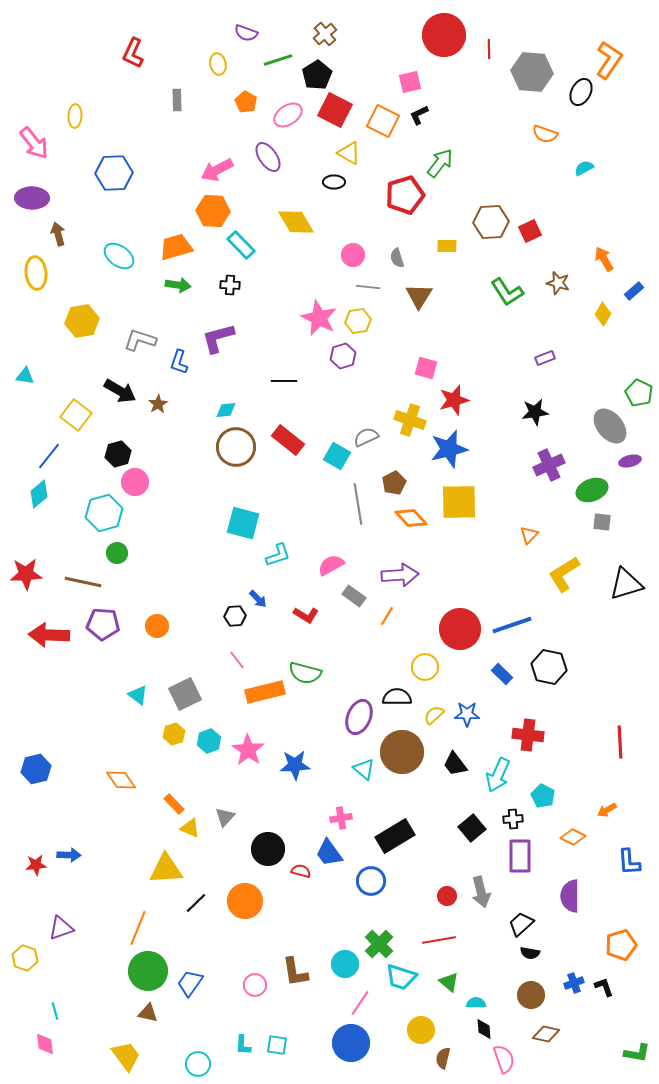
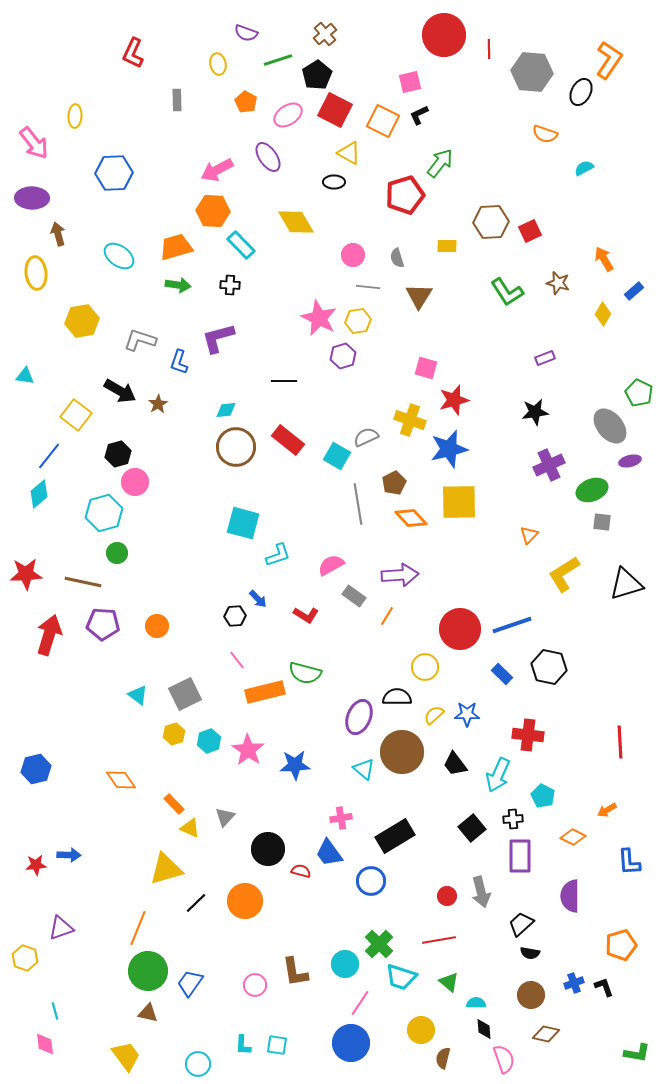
red arrow at (49, 635): rotated 105 degrees clockwise
yellow triangle at (166, 869): rotated 12 degrees counterclockwise
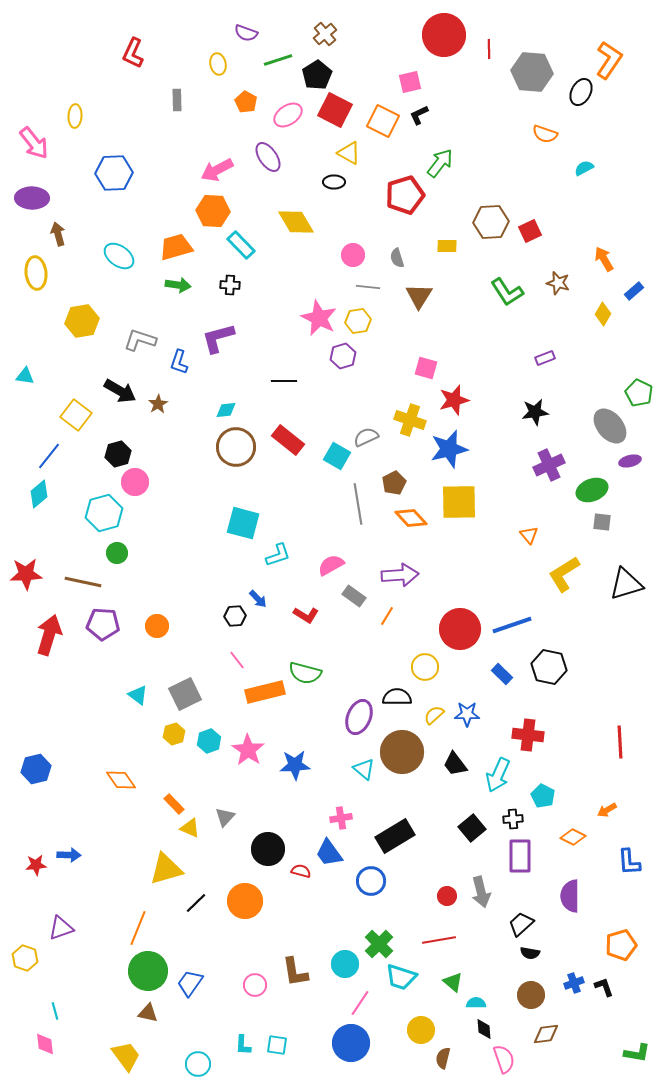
orange triangle at (529, 535): rotated 24 degrees counterclockwise
green triangle at (449, 982): moved 4 px right
brown diamond at (546, 1034): rotated 20 degrees counterclockwise
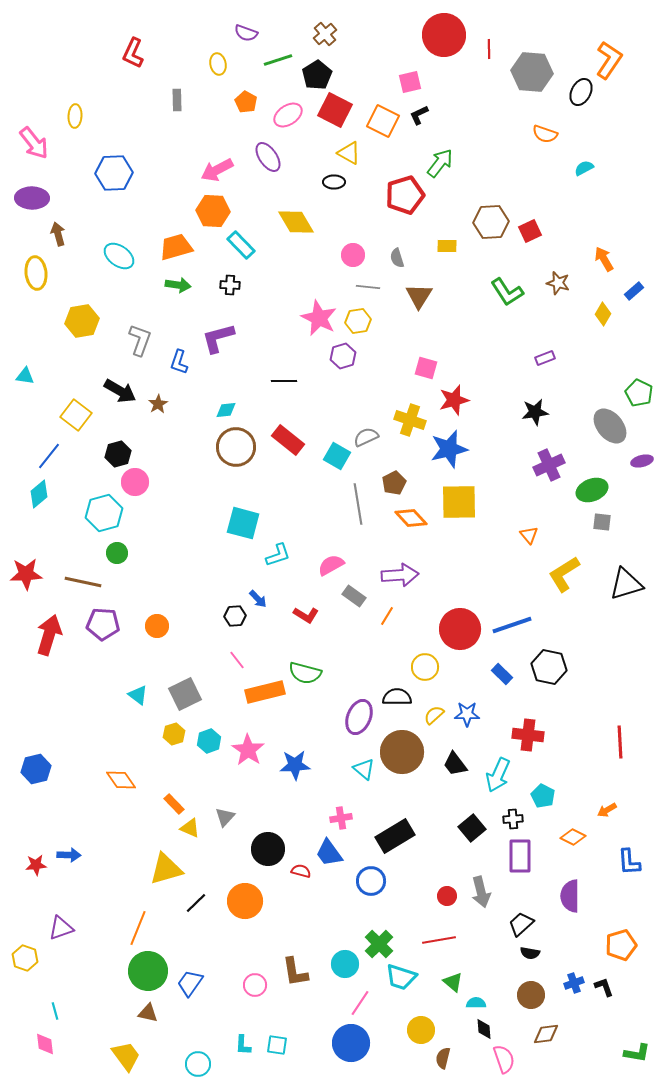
gray L-shape at (140, 340): rotated 92 degrees clockwise
purple ellipse at (630, 461): moved 12 px right
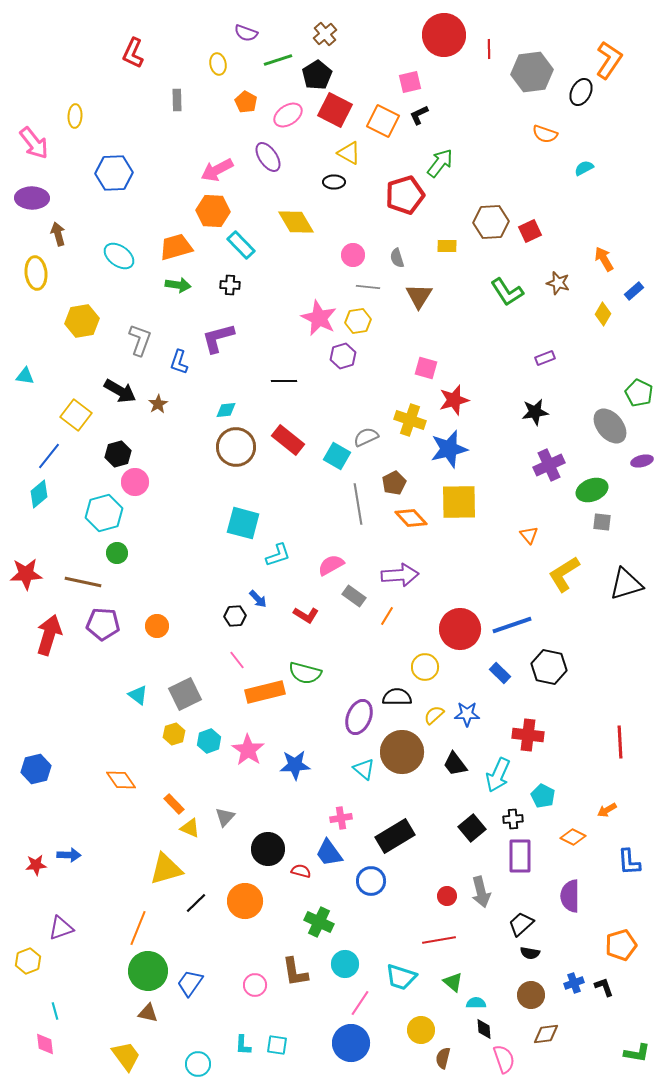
gray hexagon at (532, 72): rotated 12 degrees counterclockwise
blue rectangle at (502, 674): moved 2 px left, 1 px up
green cross at (379, 944): moved 60 px left, 22 px up; rotated 20 degrees counterclockwise
yellow hexagon at (25, 958): moved 3 px right, 3 px down; rotated 20 degrees clockwise
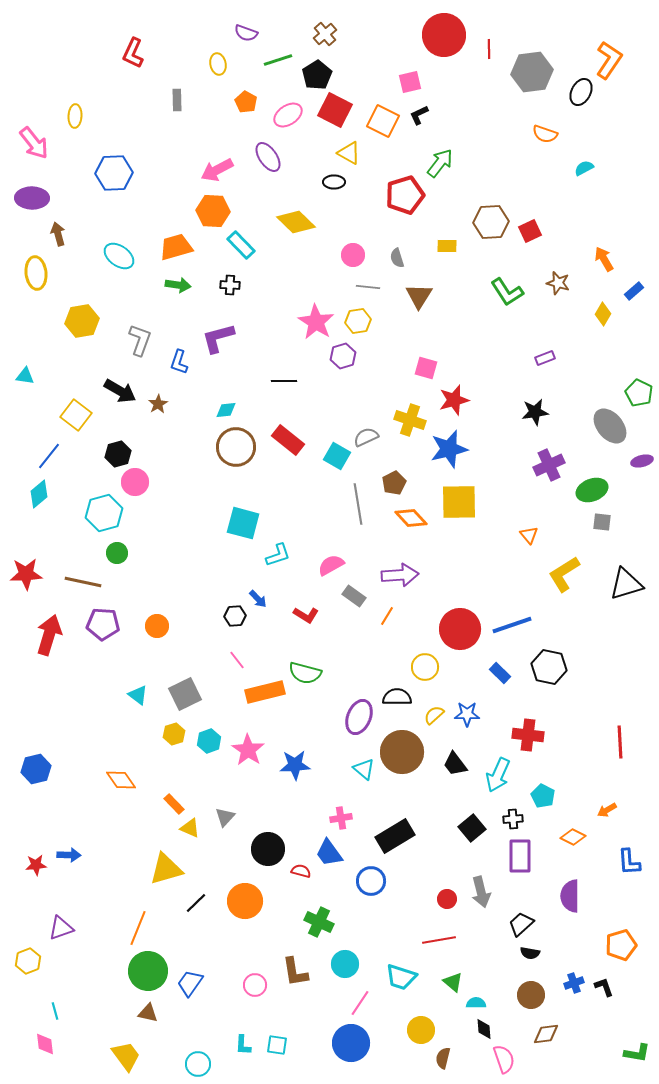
yellow diamond at (296, 222): rotated 15 degrees counterclockwise
pink star at (319, 318): moved 3 px left, 4 px down; rotated 6 degrees clockwise
red circle at (447, 896): moved 3 px down
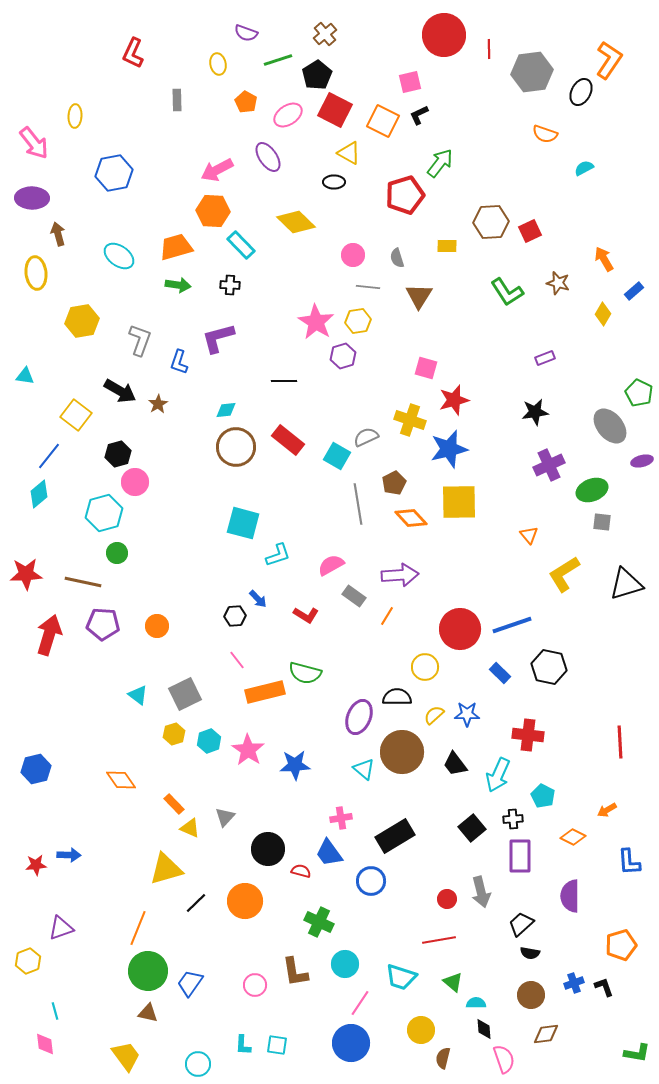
blue hexagon at (114, 173): rotated 9 degrees counterclockwise
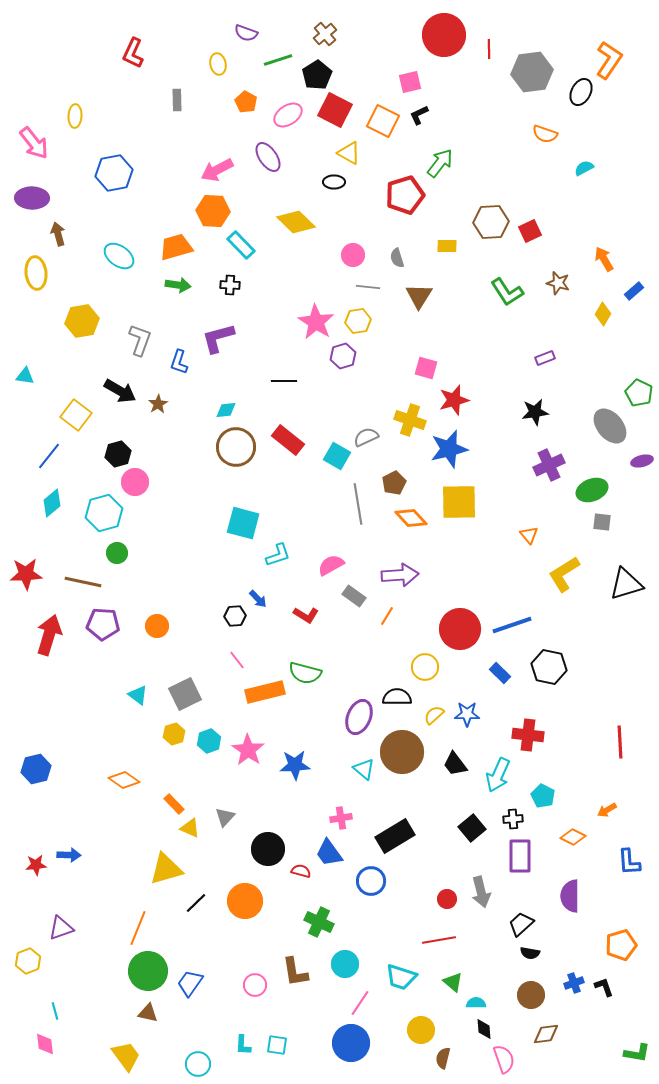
cyan diamond at (39, 494): moved 13 px right, 9 px down
orange diamond at (121, 780): moved 3 px right; rotated 20 degrees counterclockwise
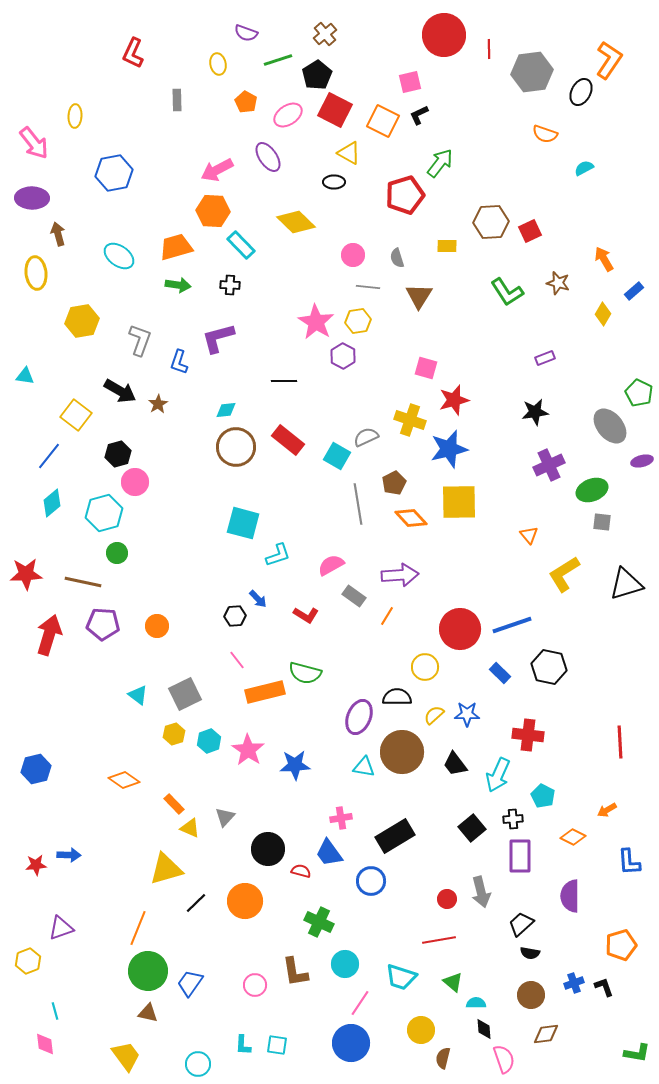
purple hexagon at (343, 356): rotated 15 degrees counterclockwise
cyan triangle at (364, 769): moved 2 px up; rotated 30 degrees counterclockwise
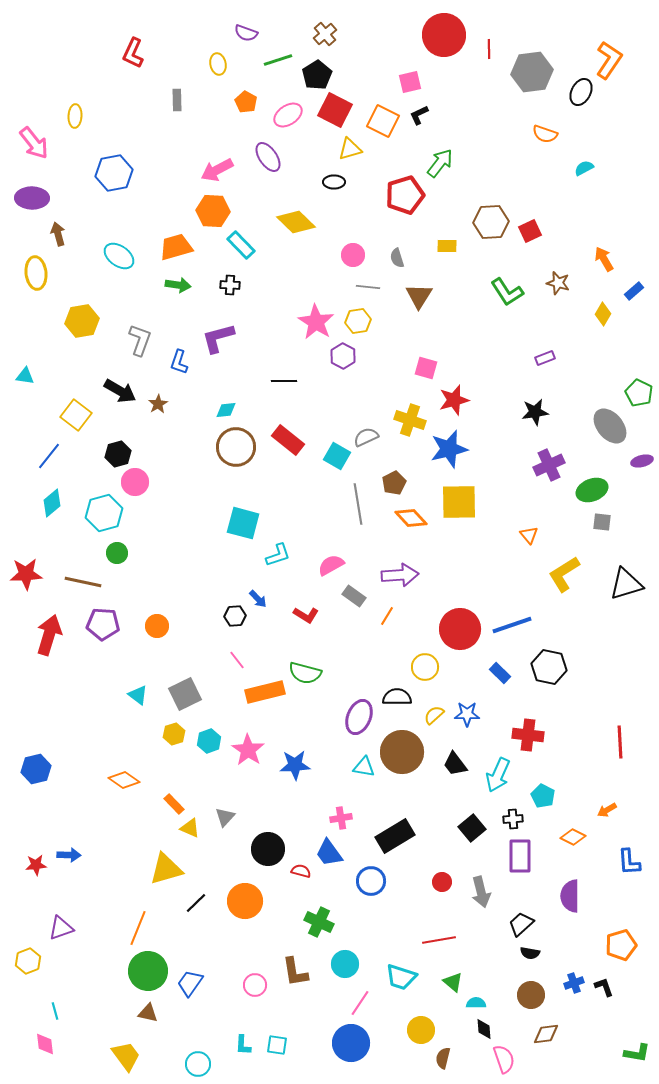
yellow triangle at (349, 153): moved 1 px right, 4 px up; rotated 45 degrees counterclockwise
red circle at (447, 899): moved 5 px left, 17 px up
